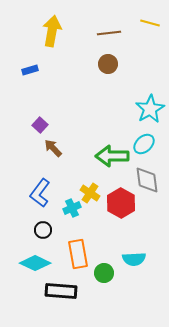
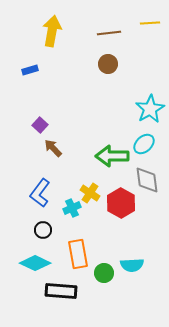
yellow line: rotated 18 degrees counterclockwise
cyan semicircle: moved 2 px left, 6 px down
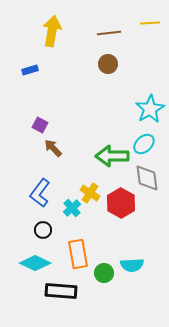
purple square: rotated 14 degrees counterclockwise
gray diamond: moved 2 px up
cyan cross: rotated 18 degrees counterclockwise
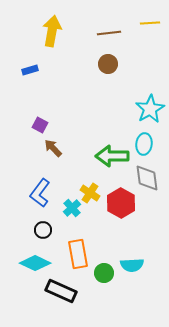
cyan ellipse: rotated 40 degrees counterclockwise
black rectangle: rotated 20 degrees clockwise
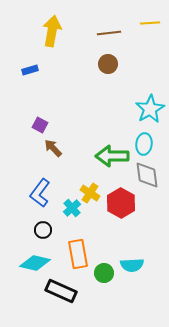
gray diamond: moved 3 px up
cyan diamond: rotated 12 degrees counterclockwise
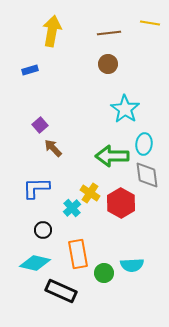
yellow line: rotated 12 degrees clockwise
cyan star: moved 25 px left; rotated 8 degrees counterclockwise
purple square: rotated 21 degrees clockwise
blue L-shape: moved 4 px left, 5 px up; rotated 52 degrees clockwise
